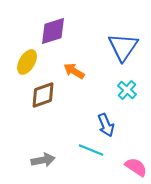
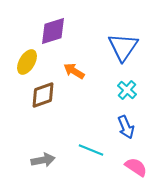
blue arrow: moved 20 px right, 2 px down
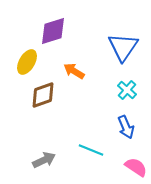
gray arrow: moved 1 px right; rotated 15 degrees counterclockwise
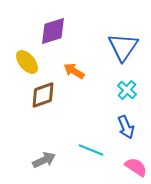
yellow ellipse: rotated 70 degrees counterclockwise
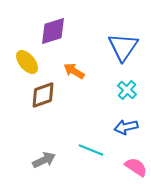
blue arrow: rotated 100 degrees clockwise
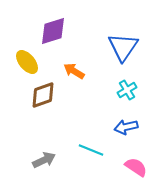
cyan cross: rotated 18 degrees clockwise
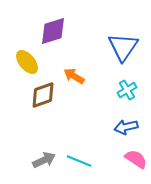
orange arrow: moved 5 px down
cyan line: moved 12 px left, 11 px down
pink semicircle: moved 8 px up
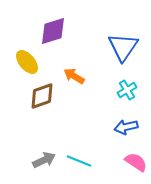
brown diamond: moved 1 px left, 1 px down
pink semicircle: moved 3 px down
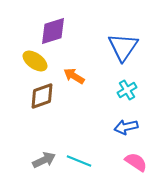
yellow ellipse: moved 8 px right, 1 px up; rotated 15 degrees counterclockwise
